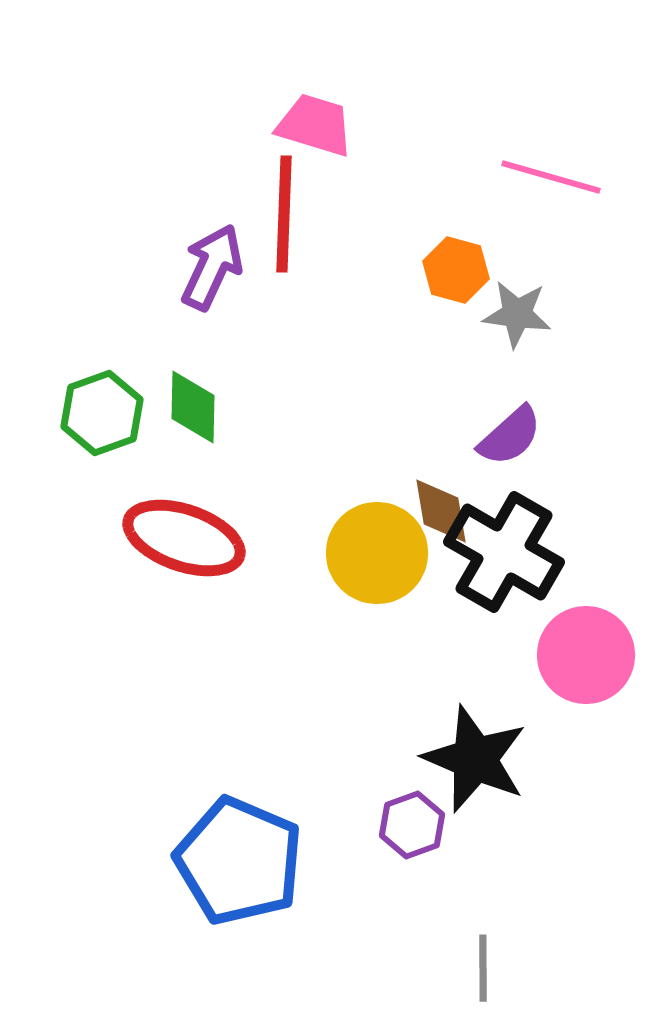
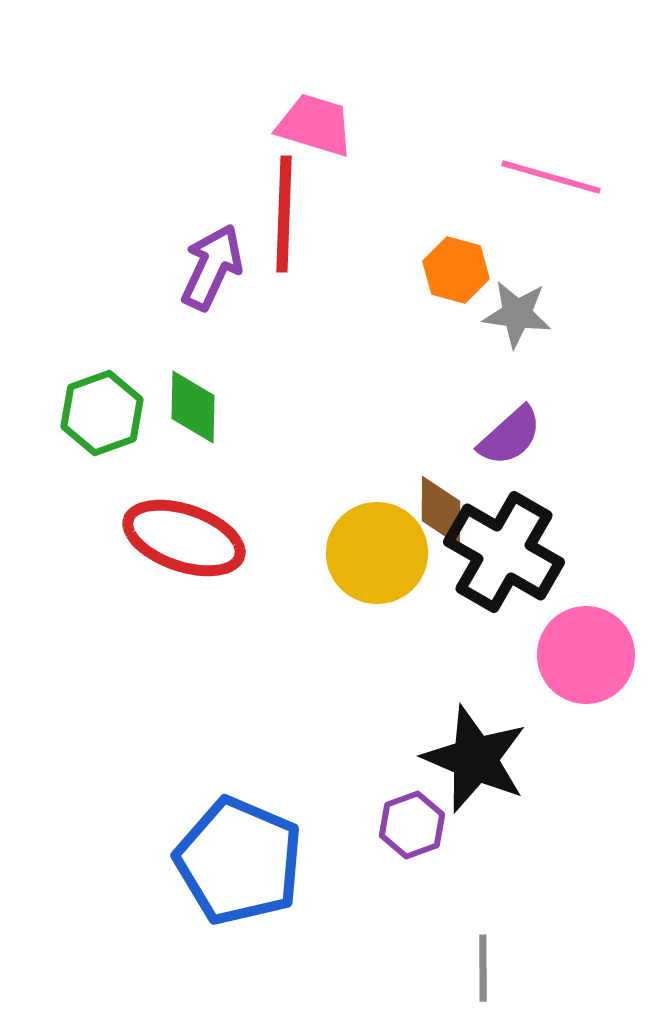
brown diamond: rotated 10 degrees clockwise
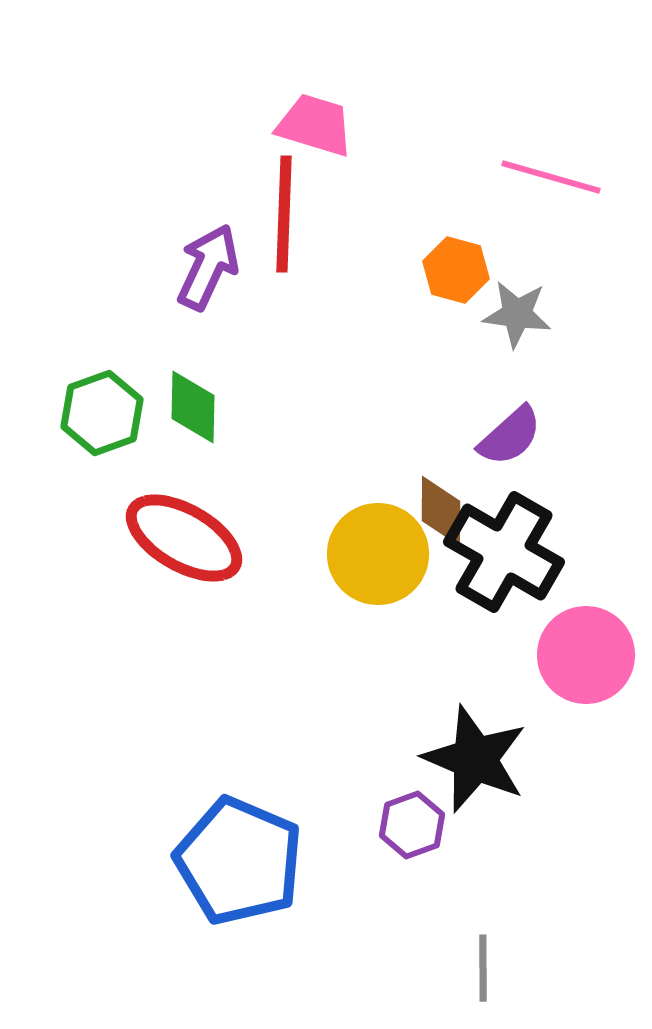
purple arrow: moved 4 px left
red ellipse: rotated 11 degrees clockwise
yellow circle: moved 1 px right, 1 px down
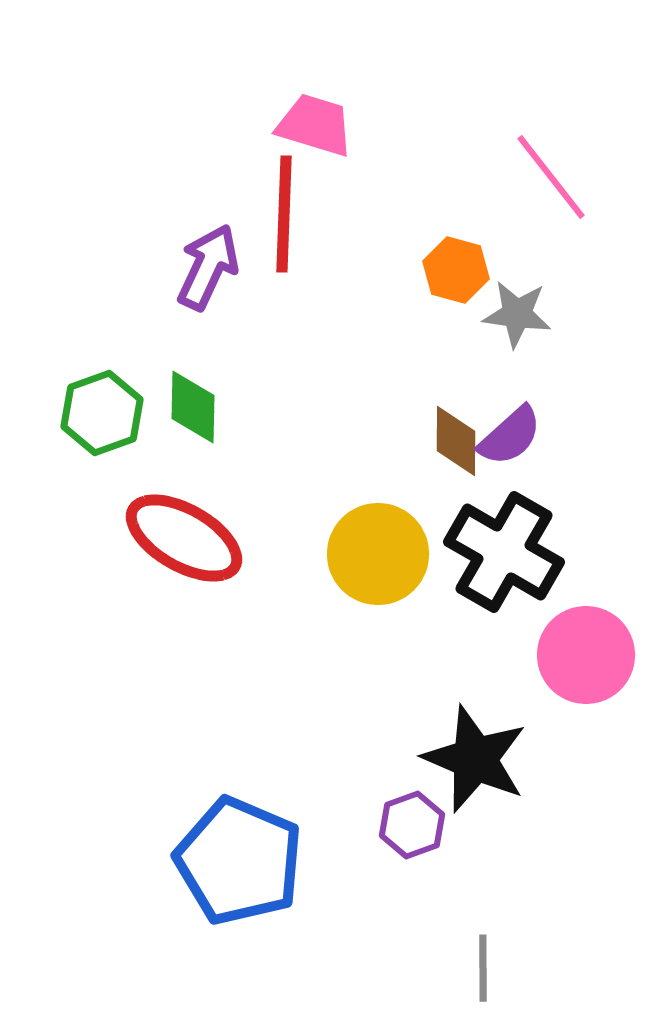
pink line: rotated 36 degrees clockwise
brown diamond: moved 15 px right, 70 px up
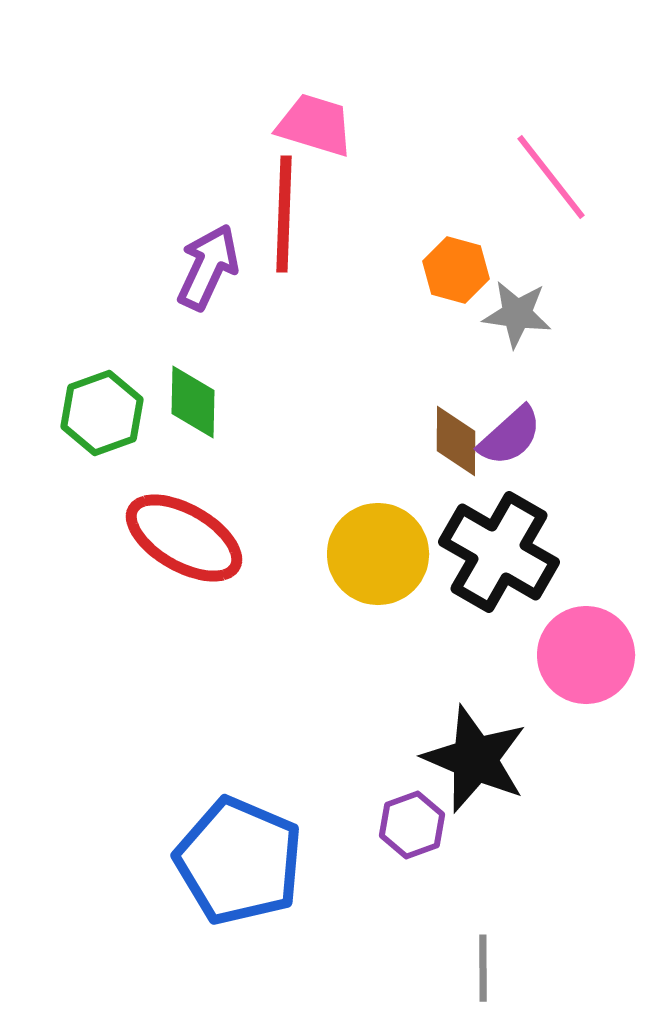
green diamond: moved 5 px up
black cross: moved 5 px left
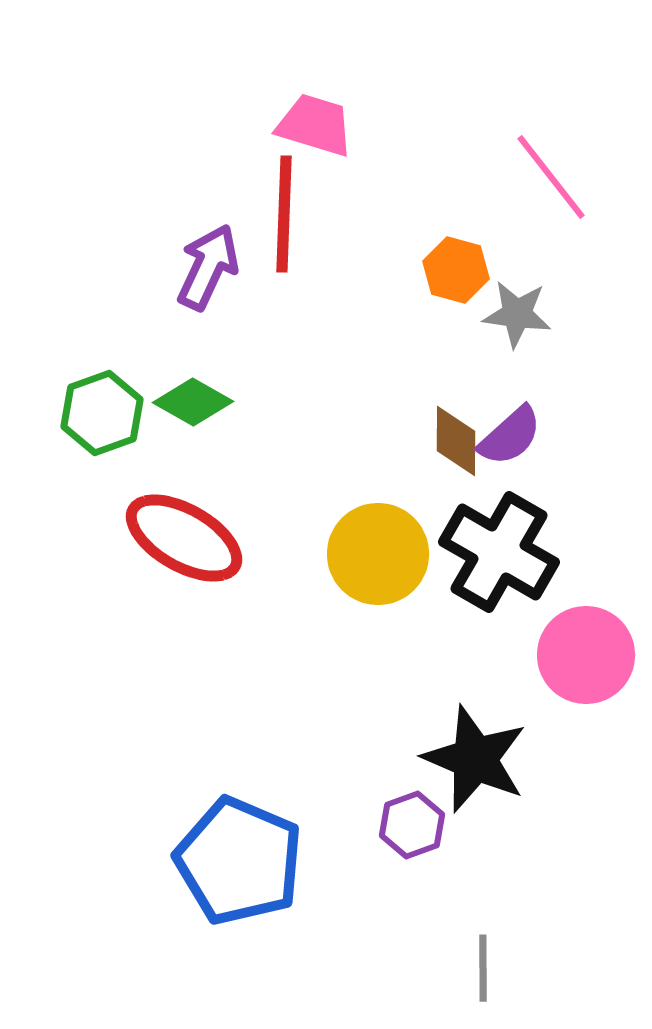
green diamond: rotated 62 degrees counterclockwise
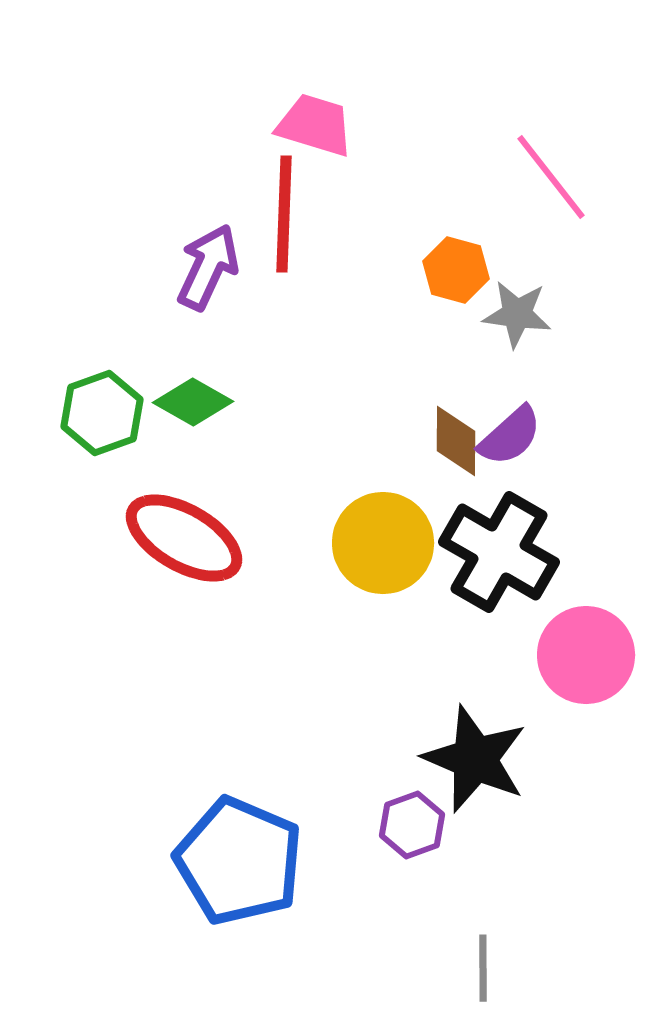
yellow circle: moved 5 px right, 11 px up
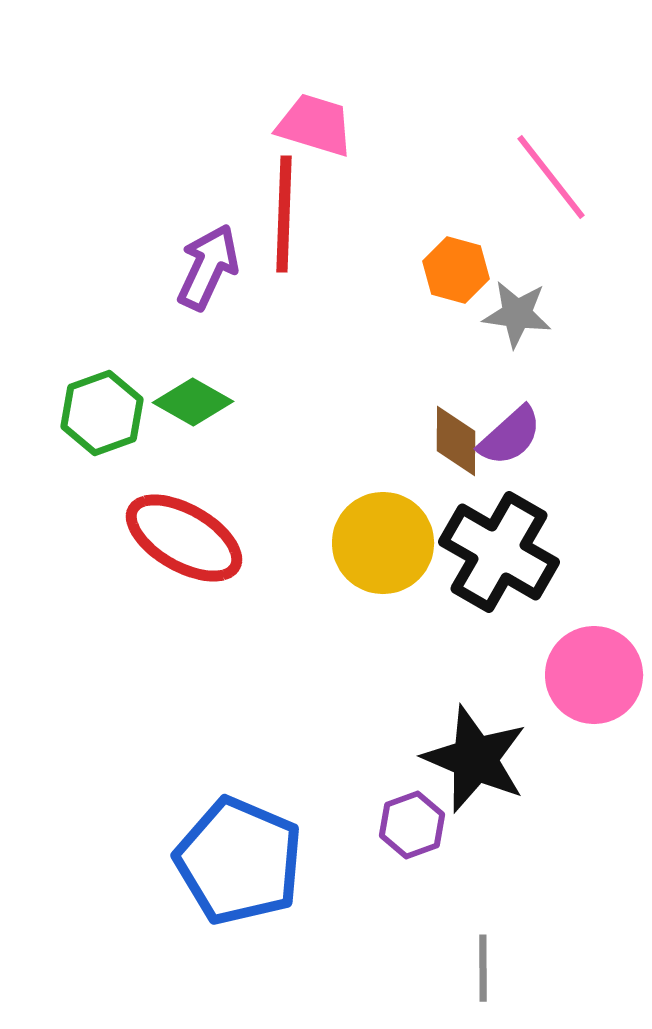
pink circle: moved 8 px right, 20 px down
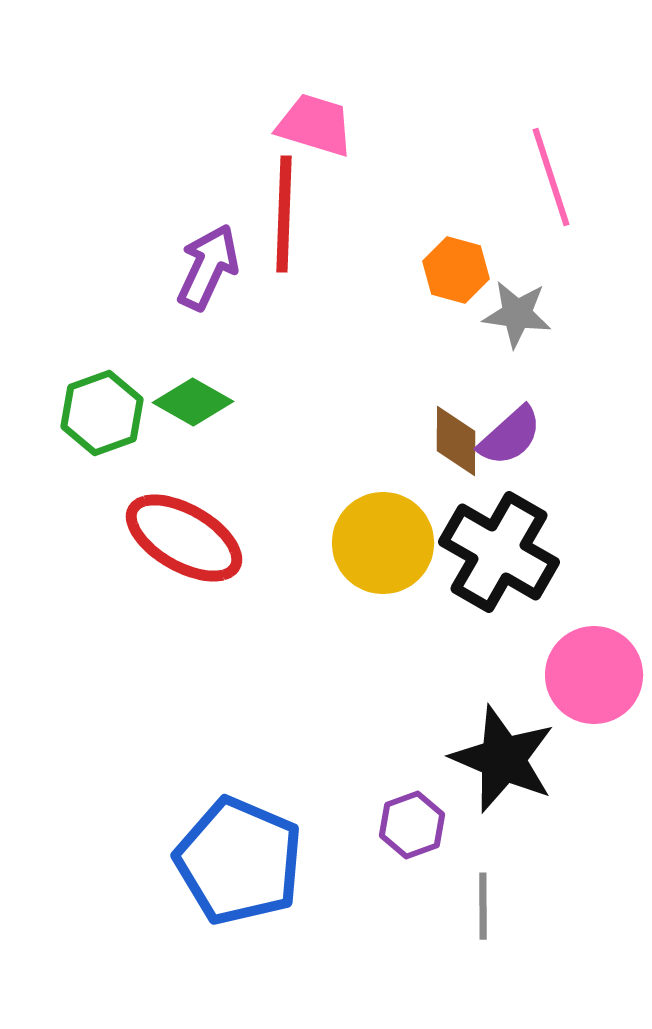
pink line: rotated 20 degrees clockwise
black star: moved 28 px right
gray line: moved 62 px up
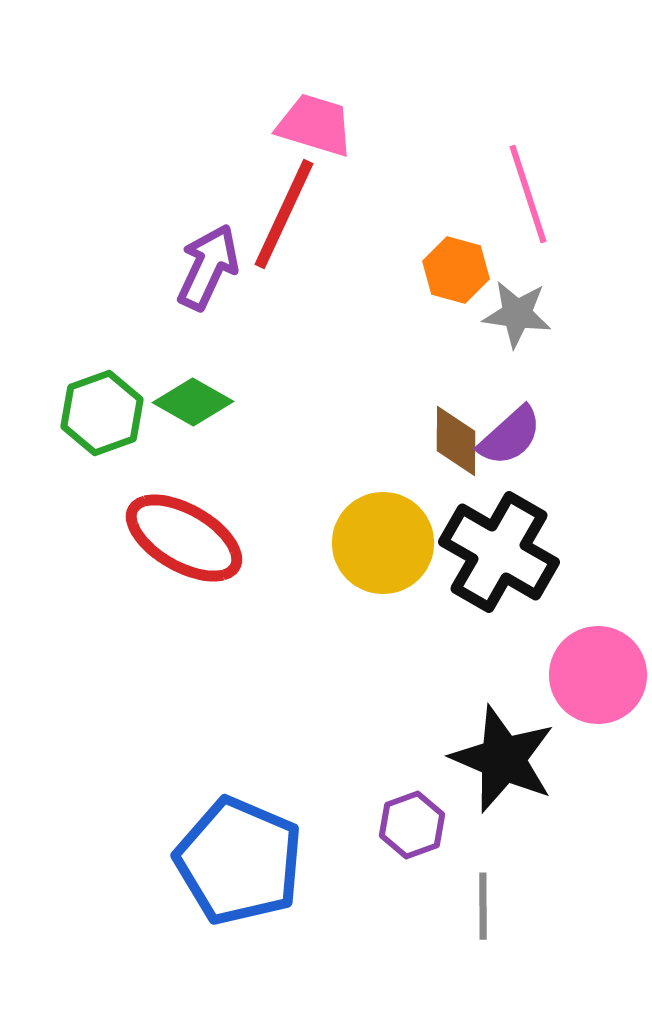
pink line: moved 23 px left, 17 px down
red line: rotated 23 degrees clockwise
pink circle: moved 4 px right
